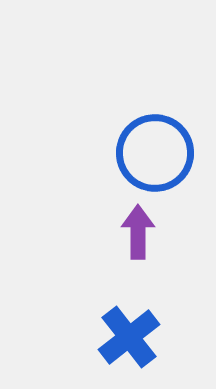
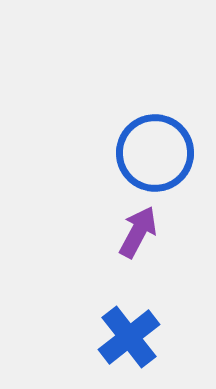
purple arrow: rotated 28 degrees clockwise
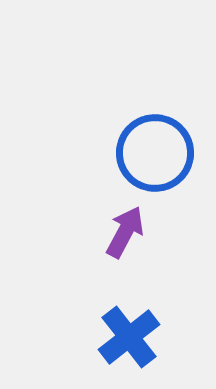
purple arrow: moved 13 px left
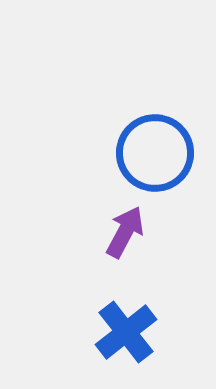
blue cross: moved 3 px left, 5 px up
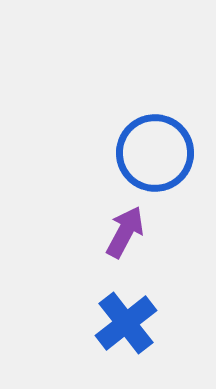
blue cross: moved 9 px up
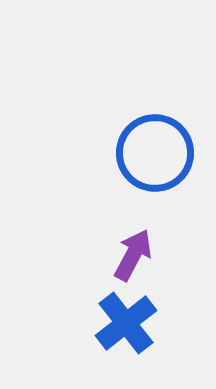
purple arrow: moved 8 px right, 23 px down
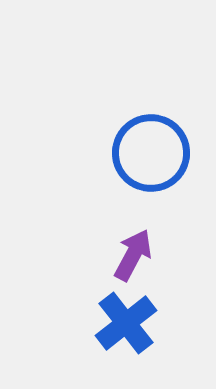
blue circle: moved 4 px left
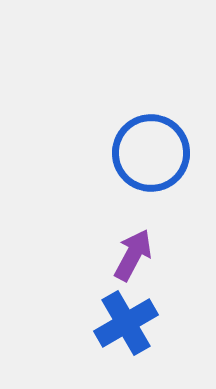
blue cross: rotated 8 degrees clockwise
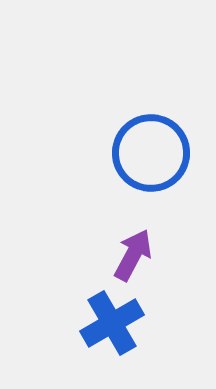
blue cross: moved 14 px left
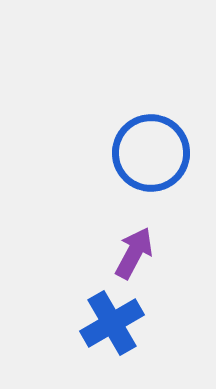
purple arrow: moved 1 px right, 2 px up
